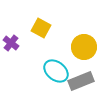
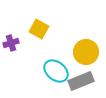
yellow square: moved 2 px left, 1 px down
purple cross: rotated 35 degrees clockwise
yellow circle: moved 2 px right, 5 px down
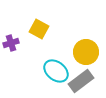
gray rectangle: rotated 15 degrees counterclockwise
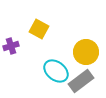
purple cross: moved 3 px down
